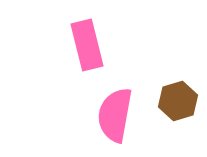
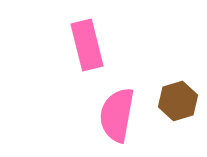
pink semicircle: moved 2 px right
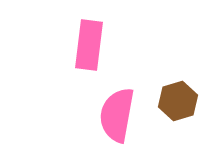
pink rectangle: moved 2 px right; rotated 21 degrees clockwise
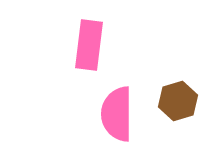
pink semicircle: moved 1 px up; rotated 10 degrees counterclockwise
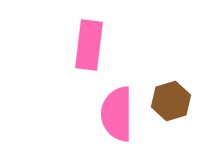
brown hexagon: moved 7 px left
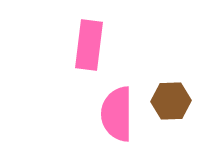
brown hexagon: rotated 15 degrees clockwise
